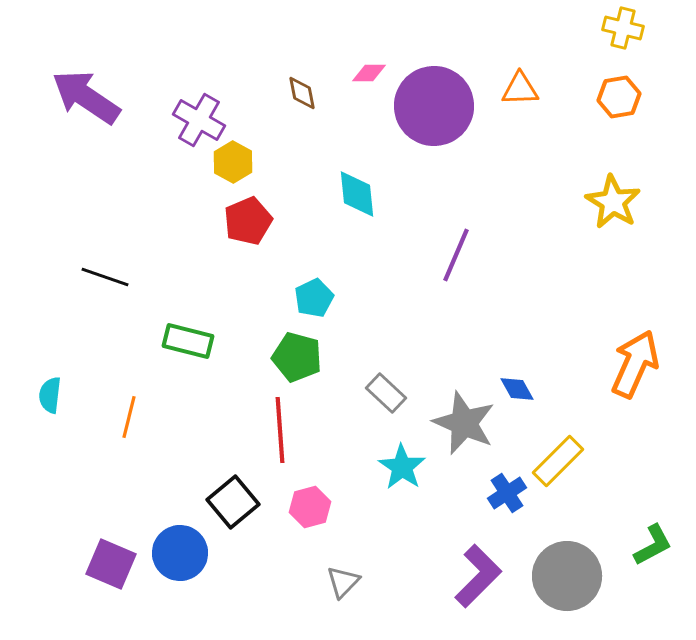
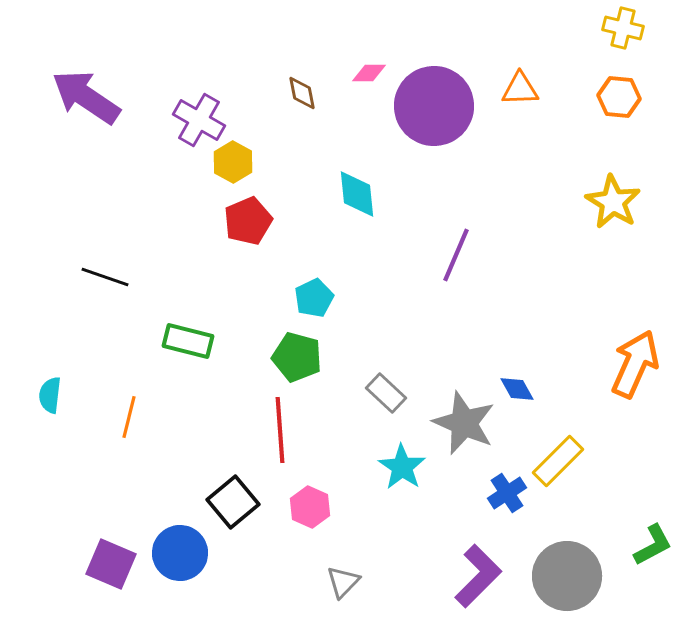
orange hexagon: rotated 15 degrees clockwise
pink hexagon: rotated 21 degrees counterclockwise
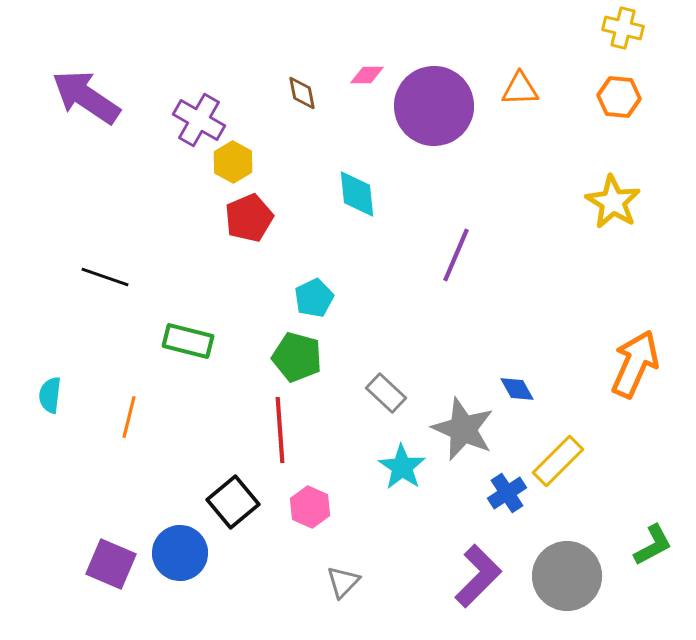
pink diamond: moved 2 px left, 2 px down
red pentagon: moved 1 px right, 3 px up
gray star: moved 1 px left, 6 px down
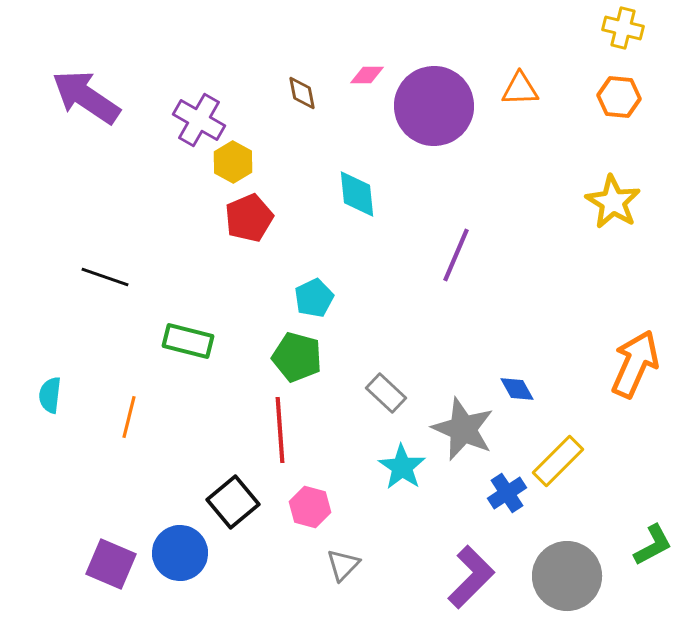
pink hexagon: rotated 9 degrees counterclockwise
purple L-shape: moved 7 px left, 1 px down
gray triangle: moved 17 px up
